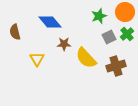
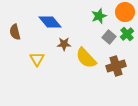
gray square: rotated 24 degrees counterclockwise
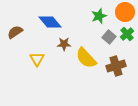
brown semicircle: rotated 70 degrees clockwise
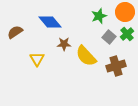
yellow semicircle: moved 2 px up
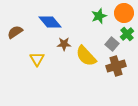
orange circle: moved 1 px left, 1 px down
gray square: moved 3 px right, 7 px down
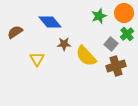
gray square: moved 1 px left
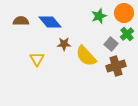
brown semicircle: moved 6 px right, 11 px up; rotated 35 degrees clockwise
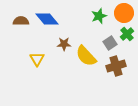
blue diamond: moved 3 px left, 3 px up
gray square: moved 1 px left, 1 px up; rotated 16 degrees clockwise
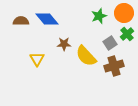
brown cross: moved 2 px left
